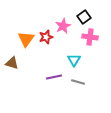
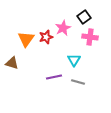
pink star: moved 2 px down
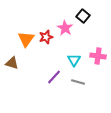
black square: moved 1 px left, 1 px up; rotated 16 degrees counterclockwise
pink star: moved 2 px right; rotated 14 degrees counterclockwise
pink cross: moved 8 px right, 19 px down
purple line: rotated 35 degrees counterclockwise
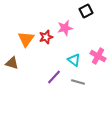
black square: moved 3 px right, 5 px up; rotated 24 degrees clockwise
pink star: rotated 28 degrees clockwise
pink cross: rotated 21 degrees clockwise
cyan triangle: rotated 24 degrees counterclockwise
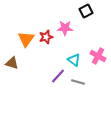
pink star: rotated 14 degrees clockwise
purple line: moved 4 px right, 1 px up
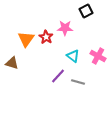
red star: rotated 24 degrees counterclockwise
cyan triangle: moved 1 px left, 4 px up
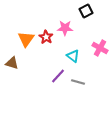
pink cross: moved 2 px right, 8 px up
